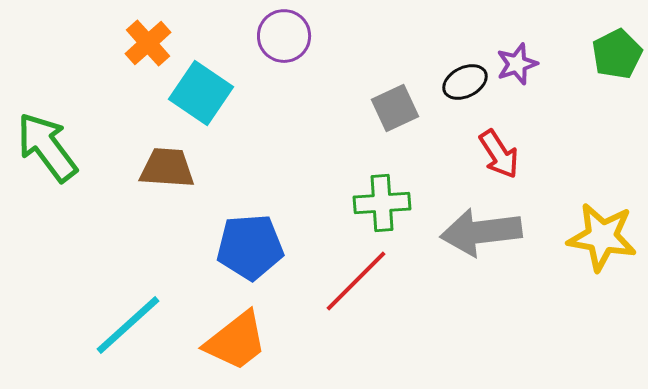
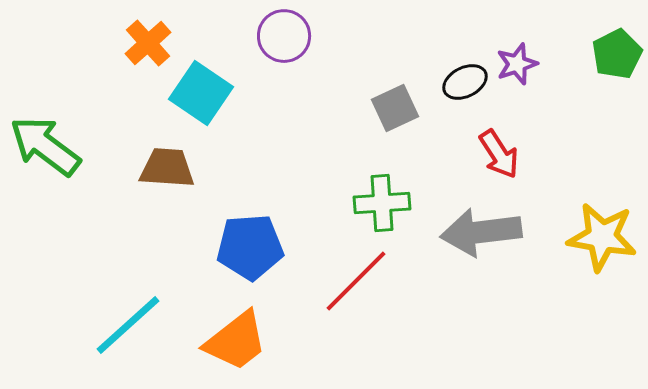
green arrow: moved 2 px left, 1 px up; rotated 16 degrees counterclockwise
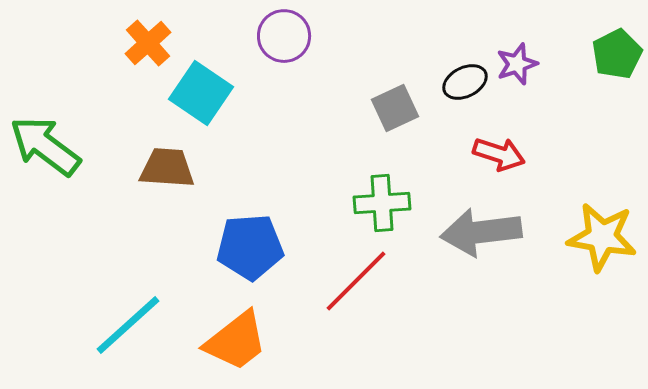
red arrow: rotated 39 degrees counterclockwise
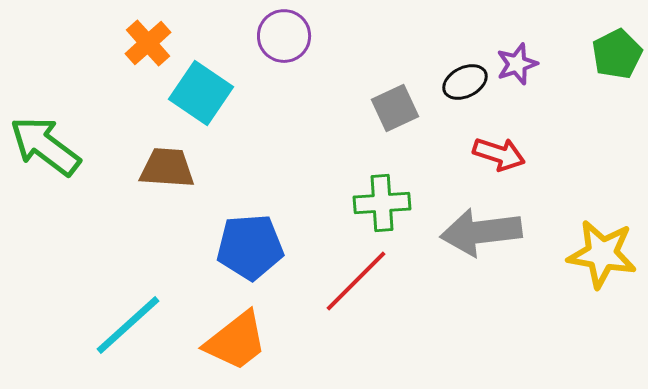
yellow star: moved 17 px down
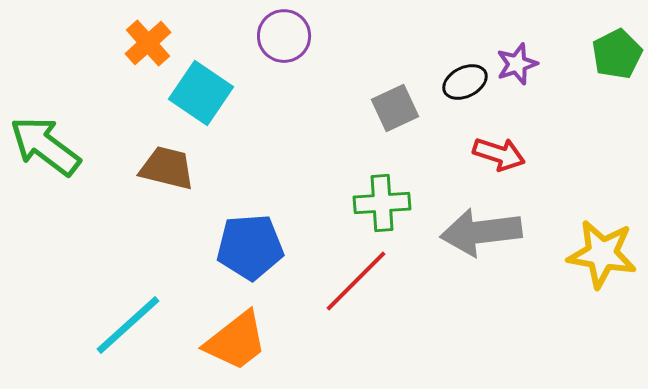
brown trapezoid: rotated 10 degrees clockwise
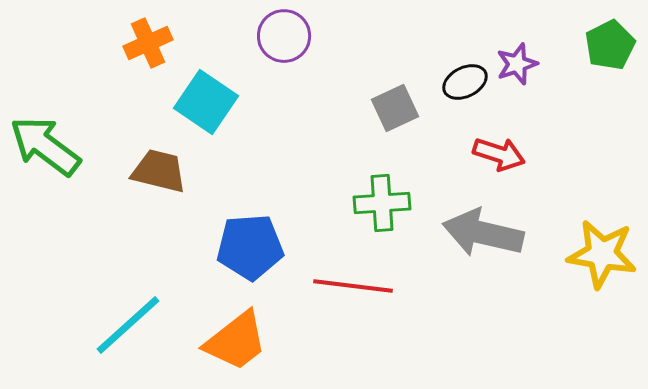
orange cross: rotated 18 degrees clockwise
green pentagon: moved 7 px left, 9 px up
cyan square: moved 5 px right, 9 px down
brown trapezoid: moved 8 px left, 3 px down
gray arrow: moved 2 px right, 1 px down; rotated 20 degrees clockwise
red line: moved 3 px left, 5 px down; rotated 52 degrees clockwise
